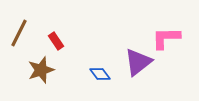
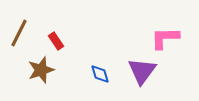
pink L-shape: moved 1 px left
purple triangle: moved 4 px right, 9 px down; rotated 16 degrees counterclockwise
blue diamond: rotated 20 degrees clockwise
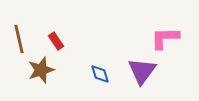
brown line: moved 6 px down; rotated 40 degrees counterclockwise
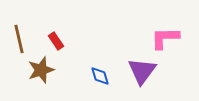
blue diamond: moved 2 px down
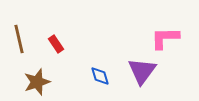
red rectangle: moved 3 px down
brown star: moved 4 px left, 12 px down
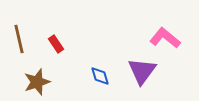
pink L-shape: rotated 40 degrees clockwise
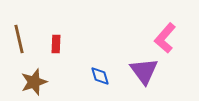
pink L-shape: rotated 88 degrees counterclockwise
red rectangle: rotated 36 degrees clockwise
purple triangle: moved 2 px right; rotated 12 degrees counterclockwise
brown star: moved 3 px left
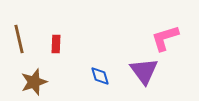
pink L-shape: rotated 32 degrees clockwise
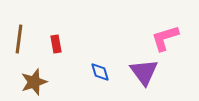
brown line: rotated 20 degrees clockwise
red rectangle: rotated 12 degrees counterclockwise
purple triangle: moved 1 px down
blue diamond: moved 4 px up
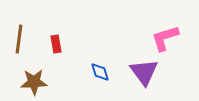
brown star: rotated 16 degrees clockwise
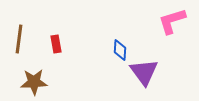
pink L-shape: moved 7 px right, 17 px up
blue diamond: moved 20 px right, 22 px up; rotated 20 degrees clockwise
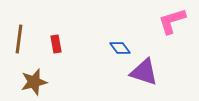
blue diamond: moved 2 px up; rotated 40 degrees counterclockwise
purple triangle: rotated 36 degrees counterclockwise
brown star: rotated 12 degrees counterclockwise
